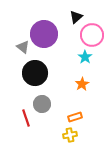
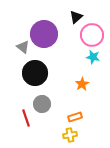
cyan star: moved 8 px right; rotated 24 degrees counterclockwise
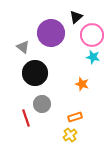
purple circle: moved 7 px right, 1 px up
orange star: rotated 24 degrees counterclockwise
yellow cross: rotated 24 degrees counterclockwise
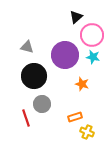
purple circle: moved 14 px right, 22 px down
gray triangle: moved 4 px right; rotated 24 degrees counterclockwise
black circle: moved 1 px left, 3 px down
yellow cross: moved 17 px right, 3 px up; rotated 32 degrees counterclockwise
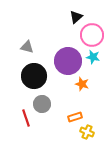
purple circle: moved 3 px right, 6 px down
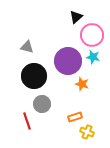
red line: moved 1 px right, 3 px down
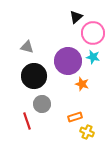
pink circle: moved 1 px right, 2 px up
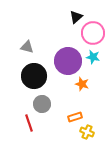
red line: moved 2 px right, 2 px down
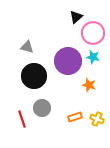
orange star: moved 7 px right, 1 px down
gray circle: moved 4 px down
red line: moved 7 px left, 4 px up
yellow cross: moved 10 px right, 13 px up
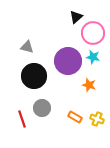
orange rectangle: rotated 48 degrees clockwise
